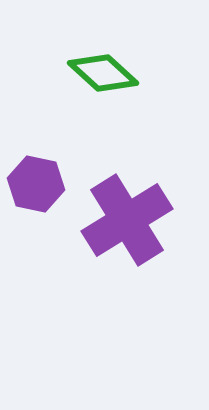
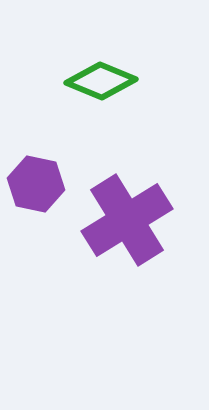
green diamond: moved 2 px left, 8 px down; rotated 20 degrees counterclockwise
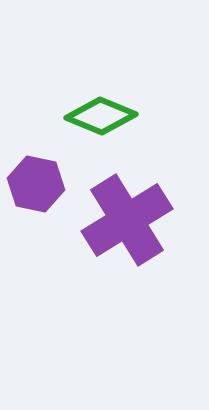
green diamond: moved 35 px down
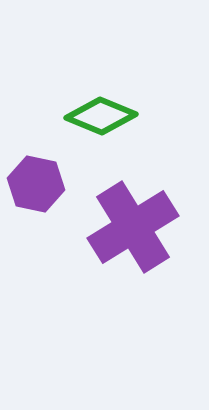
purple cross: moved 6 px right, 7 px down
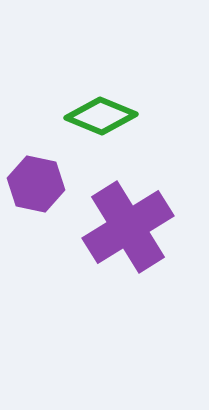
purple cross: moved 5 px left
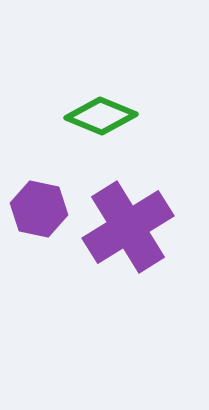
purple hexagon: moved 3 px right, 25 px down
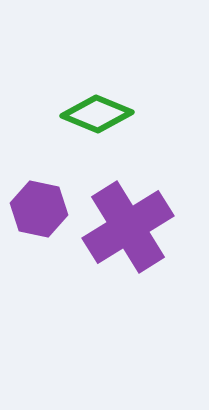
green diamond: moved 4 px left, 2 px up
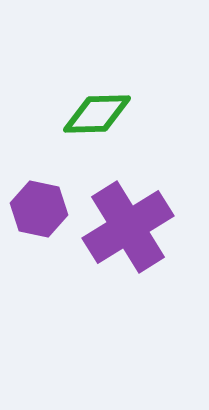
green diamond: rotated 24 degrees counterclockwise
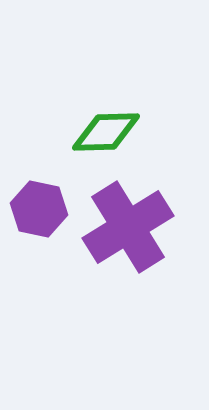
green diamond: moved 9 px right, 18 px down
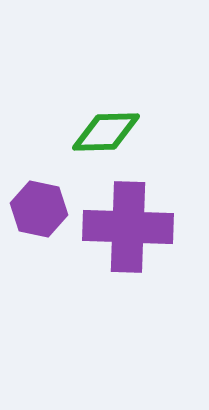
purple cross: rotated 34 degrees clockwise
